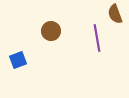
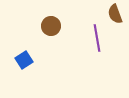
brown circle: moved 5 px up
blue square: moved 6 px right; rotated 12 degrees counterclockwise
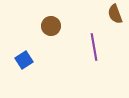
purple line: moved 3 px left, 9 px down
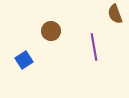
brown circle: moved 5 px down
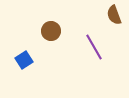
brown semicircle: moved 1 px left, 1 px down
purple line: rotated 20 degrees counterclockwise
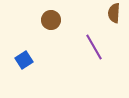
brown semicircle: moved 2 px up; rotated 24 degrees clockwise
brown circle: moved 11 px up
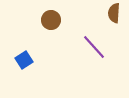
purple line: rotated 12 degrees counterclockwise
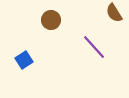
brown semicircle: rotated 36 degrees counterclockwise
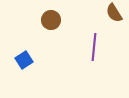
purple line: rotated 48 degrees clockwise
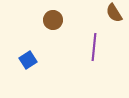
brown circle: moved 2 px right
blue square: moved 4 px right
